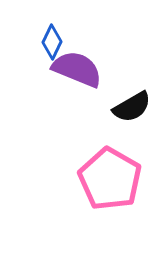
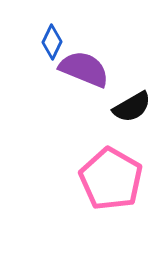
purple semicircle: moved 7 px right
pink pentagon: moved 1 px right
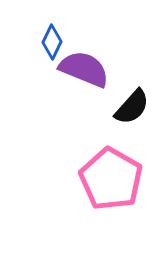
black semicircle: rotated 18 degrees counterclockwise
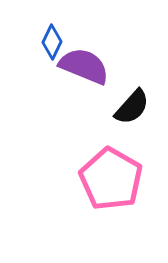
purple semicircle: moved 3 px up
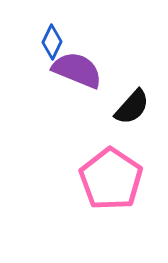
purple semicircle: moved 7 px left, 4 px down
pink pentagon: rotated 4 degrees clockwise
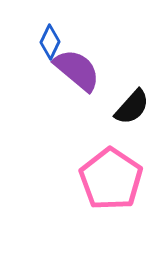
blue diamond: moved 2 px left
purple semicircle: rotated 18 degrees clockwise
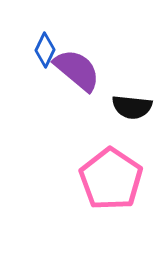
blue diamond: moved 5 px left, 8 px down
black semicircle: rotated 54 degrees clockwise
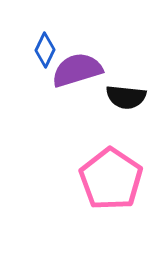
purple semicircle: rotated 57 degrees counterclockwise
black semicircle: moved 6 px left, 10 px up
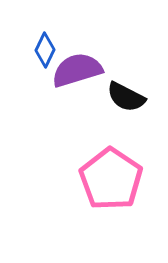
black semicircle: rotated 21 degrees clockwise
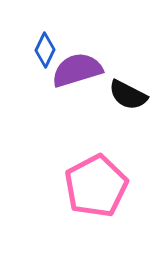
black semicircle: moved 2 px right, 2 px up
pink pentagon: moved 15 px left, 7 px down; rotated 10 degrees clockwise
